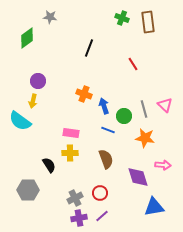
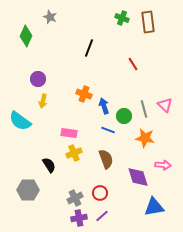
gray star: rotated 16 degrees clockwise
green diamond: moved 1 px left, 2 px up; rotated 30 degrees counterclockwise
purple circle: moved 2 px up
yellow arrow: moved 10 px right
pink rectangle: moved 2 px left
yellow cross: moved 4 px right; rotated 21 degrees counterclockwise
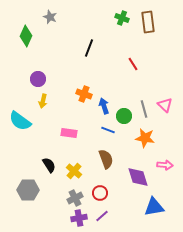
yellow cross: moved 18 px down; rotated 28 degrees counterclockwise
pink arrow: moved 2 px right
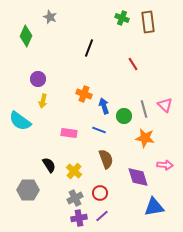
blue line: moved 9 px left
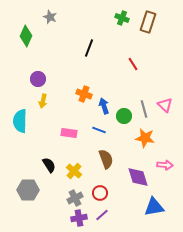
brown rectangle: rotated 25 degrees clockwise
cyan semicircle: rotated 55 degrees clockwise
purple line: moved 1 px up
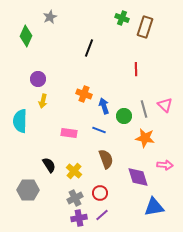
gray star: rotated 24 degrees clockwise
brown rectangle: moved 3 px left, 5 px down
red line: moved 3 px right, 5 px down; rotated 32 degrees clockwise
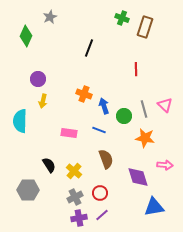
gray cross: moved 1 px up
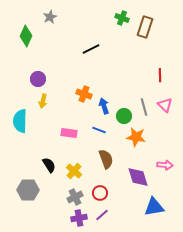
black line: moved 2 px right, 1 px down; rotated 42 degrees clockwise
red line: moved 24 px right, 6 px down
gray line: moved 2 px up
orange star: moved 9 px left, 1 px up
